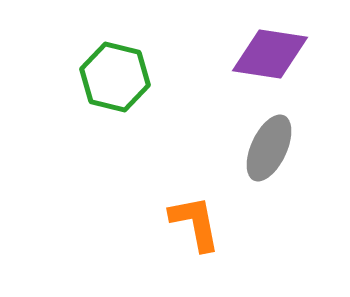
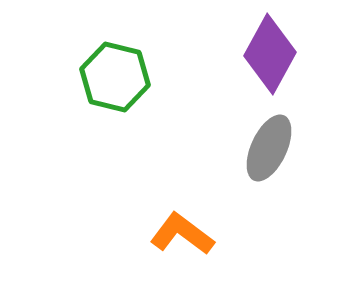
purple diamond: rotated 70 degrees counterclockwise
orange L-shape: moved 13 px left, 11 px down; rotated 42 degrees counterclockwise
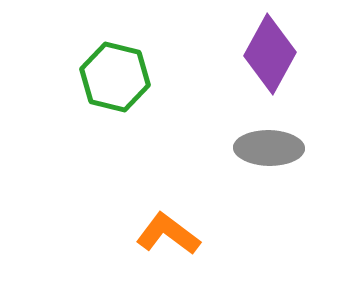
gray ellipse: rotated 66 degrees clockwise
orange L-shape: moved 14 px left
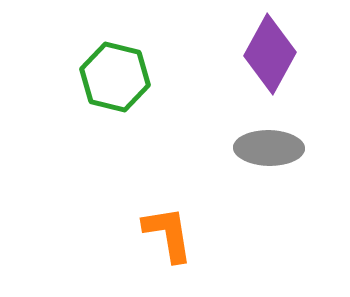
orange L-shape: rotated 44 degrees clockwise
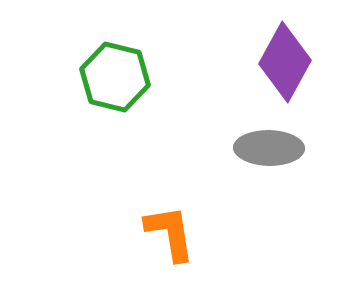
purple diamond: moved 15 px right, 8 px down
orange L-shape: moved 2 px right, 1 px up
